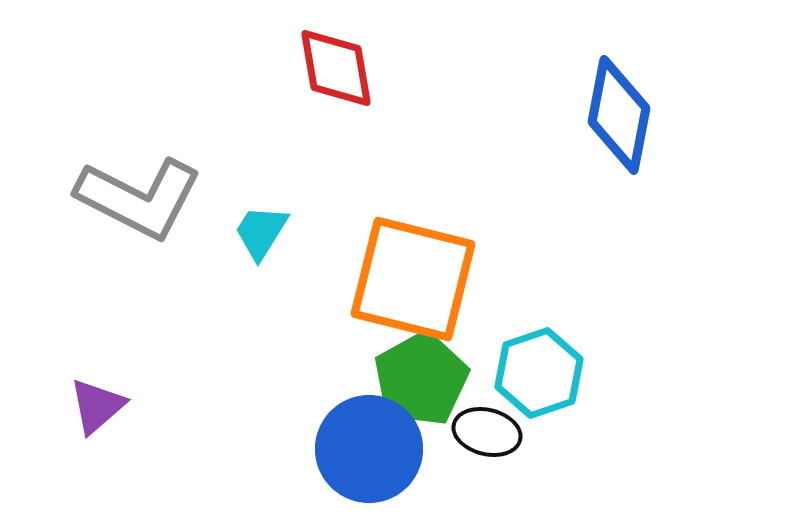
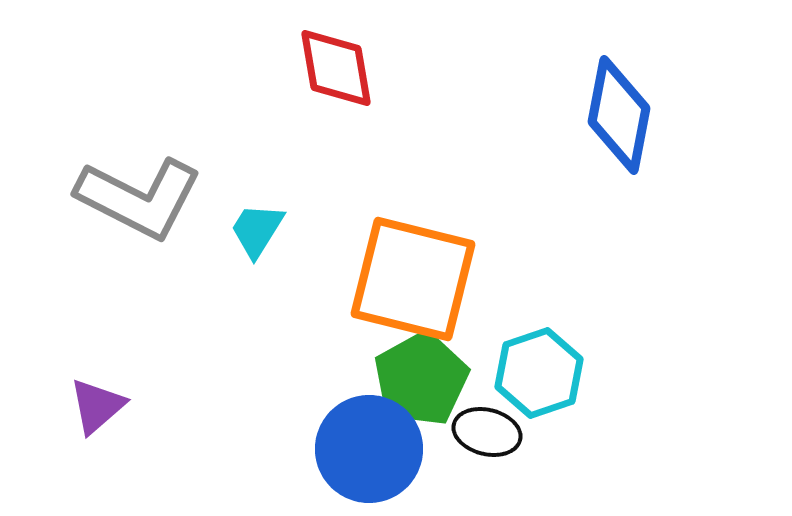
cyan trapezoid: moved 4 px left, 2 px up
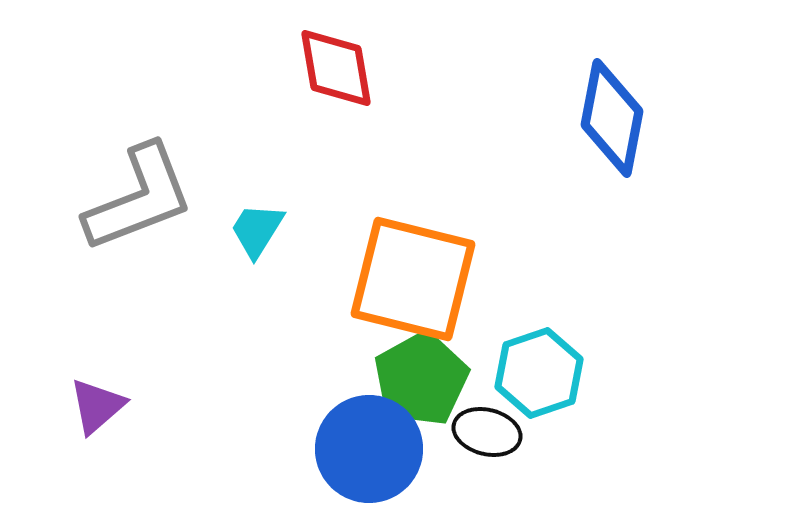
blue diamond: moved 7 px left, 3 px down
gray L-shape: rotated 48 degrees counterclockwise
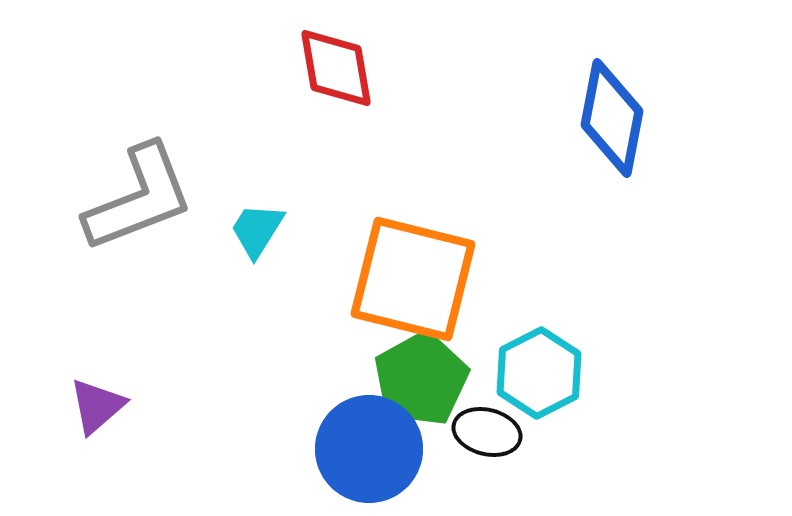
cyan hexagon: rotated 8 degrees counterclockwise
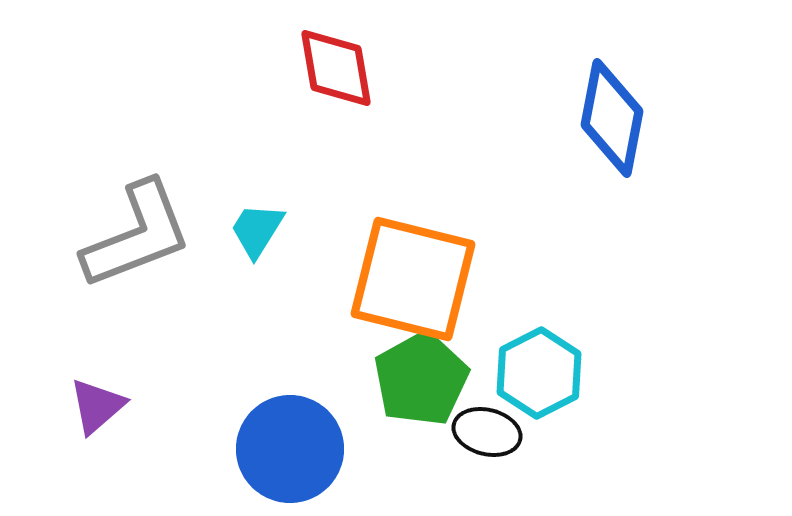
gray L-shape: moved 2 px left, 37 px down
blue circle: moved 79 px left
